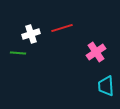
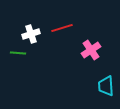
pink cross: moved 5 px left, 2 px up
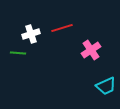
cyan trapezoid: rotated 110 degrees counterclockwise
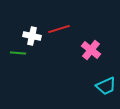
red line: moved 3 px left, 1 px down
white cross: moved 1 px right, 2 px down; rotated 30 degrees clockwise
pink cross: rotated 18 degrees counterclockwise
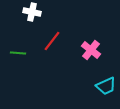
red line: moved 7 px left, 12 px down; rotated 35 degrees counterclockwise
white cross: moved 24 px up
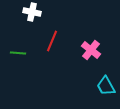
red line: rotated 15 degrees counterclockwise
cyan trapezoid: rotated 85 degrees clockwise
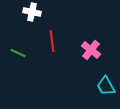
red line: rotated 30 degrees counterclockwise
green line: rotated 21 degrees clockwise
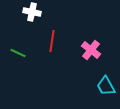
red line: rotated 15 degrees clockwise
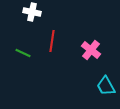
green line: moved 5 px right
